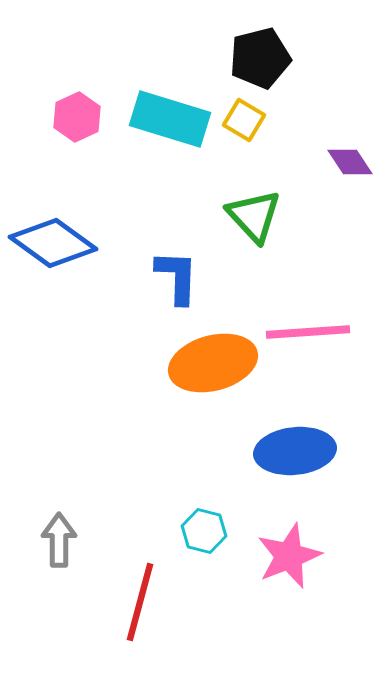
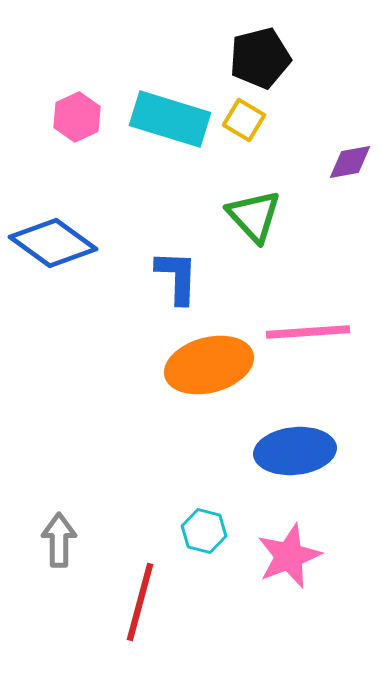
purple diamond: rotated 66 degrees counterclockwise
orange ellipse: moved 4 px left, 2 px down
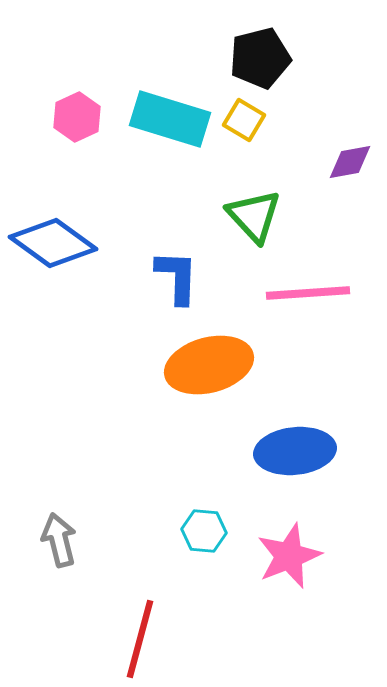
pink line: moved 39 px up
cyan hexagon: rotated 9 degrees counterclockwise
gray arrow: rotated 14 degrees counterclockwise
red line: moved 37 px down
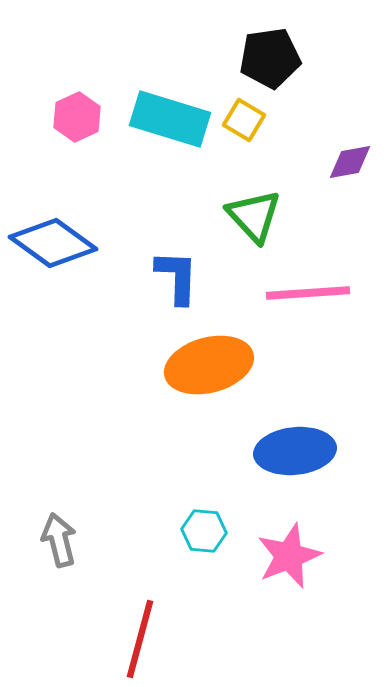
black pentagon: moved 10 px right; rotated 6 degrees clockwise
